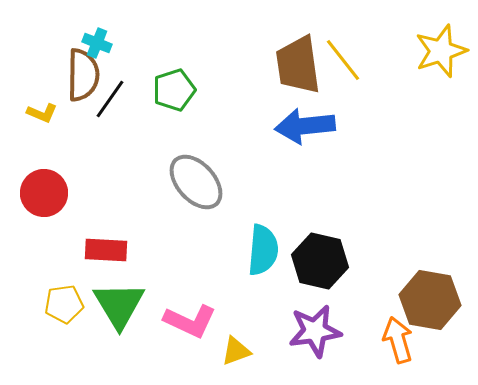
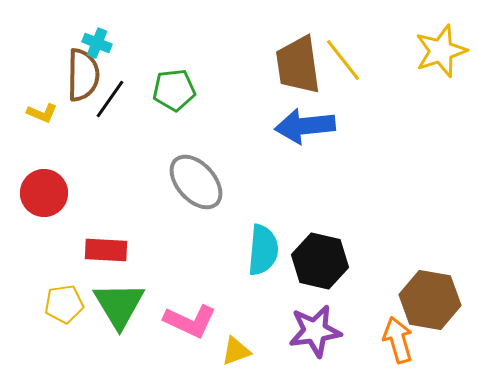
green pentagon: rotated 12 degrees clockwise
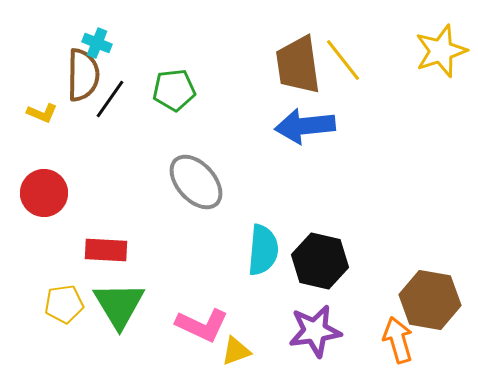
pink L-shape: moved 12 px right, 4 px down
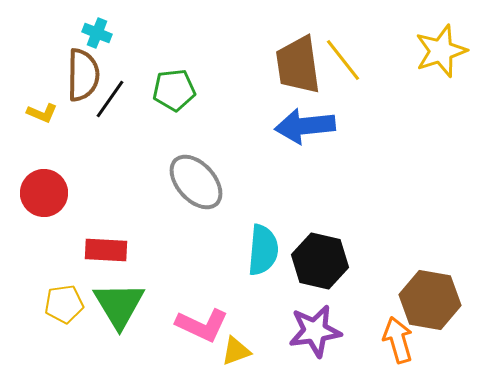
cyan cross: moved 10 px up
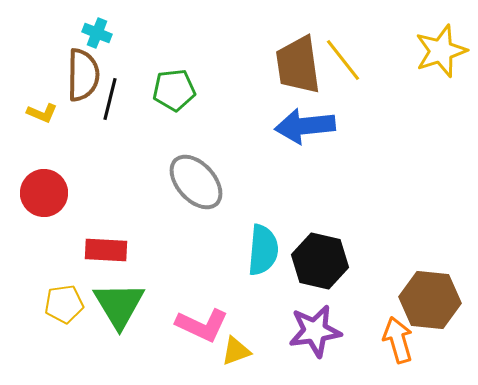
black line: rotated 21 degrees counterclockwise
brown hexagon: rotated 4 degrees counterclockwise
